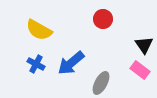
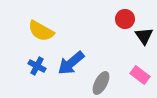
red circle: moved 22 px right
yellow semicircle: moved 2 px right, 1 px down
black triangle: moved 9 px up
blue cross: moved 1 px right, 2 px down
pink rectangle: moved 5 px down
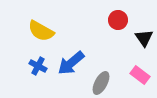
red circle: moved 7 px left, 1 px down
black triangle: moved 2 px down
blue cross: moved 1 px right
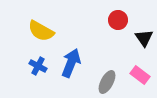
blue arrow: rotated 152 degrees clockwise
gray ellipse: moved 6 px right, 1 px up
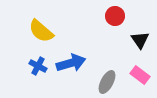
red circle: moved 3 px left, 4 px up
yellow semicircle: rotated 12 degrees clockwise
black triangle: moved 4 px left, 2 px down
blue arrow: rotated 52 degrees clockwise
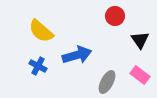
blue arrow: moved 6 px right, 8 px up
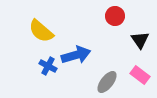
blue arrow: moved 1 px left
blue cross: moved 10 px right
gray ellipse: rotated 10 degrees clockwise
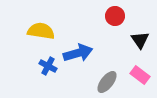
yellow semicircle: rotated 148 degrees clockwise
blue arrow: moved 2 px right, 2 px up
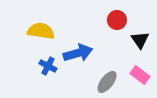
red circle: moved 2 px right, 4 px down
